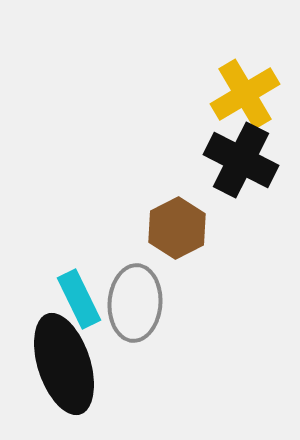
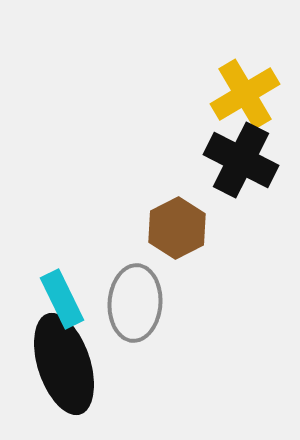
cyan rectangle: moved 17 px left
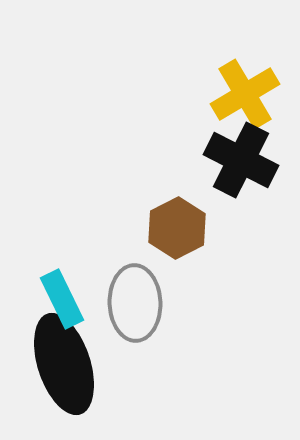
gray ellipse: rotated 6 degrees counterclockwise
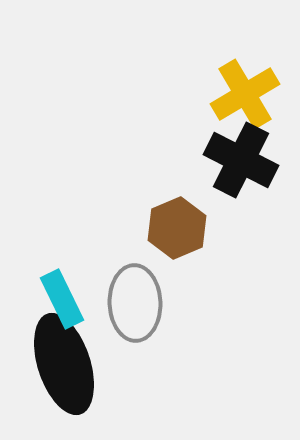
brown hexagon: rotated 4 degrees clockwise
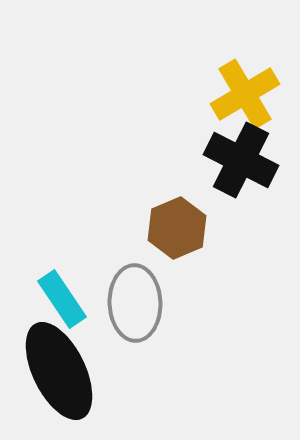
cyan rectangle: rotated 8 degrees counterclockwise
black ellipse: moved 5 px left, 7 px down; rotated 8 degrees counterclockwise
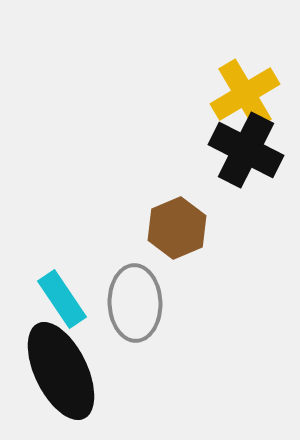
black cross: moved 5 px right, 10 px up
black ellipse: moved 2 px right
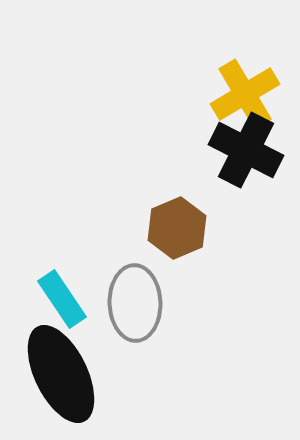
black ellipse: moved 3 px down
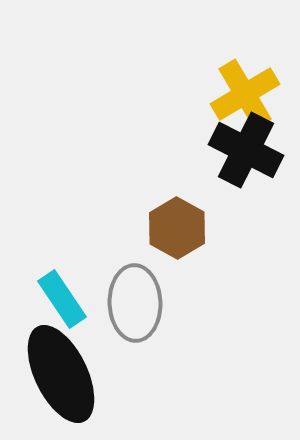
brown hexagon: rotated 8 degrees counterclockwise
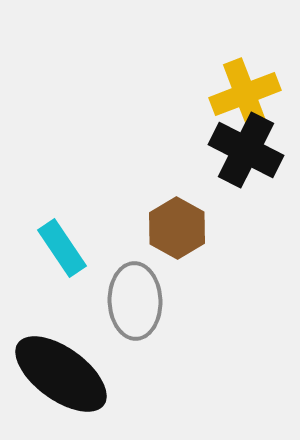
yellow cross: rotated 10 degrees clockwise
cyan rectangle: moved 51 px up
gray ellipse: moved 2 px up
black ellipse: rotated 28 degrees counterclockwise
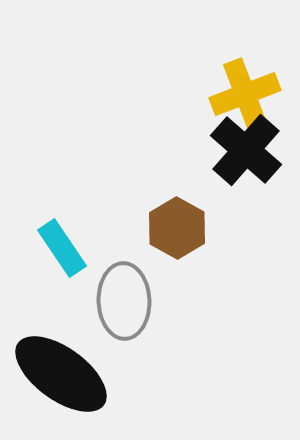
black cross: rotated 14 degrees clockwise
gray ellipse: moved 11 px left
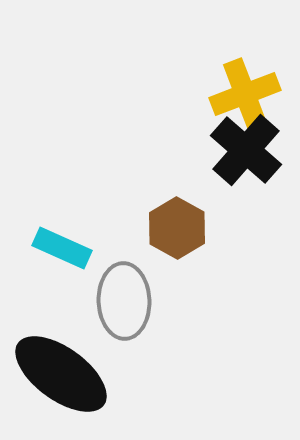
cyan rectangle: rotated 32 degrees counterclockwise
